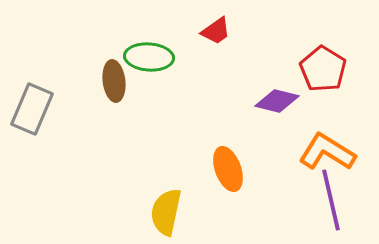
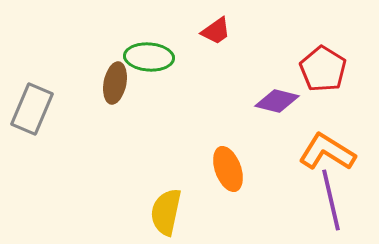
brown ellipse: moved 1 px right, 2 px down; rotated 18 degrees clockwise
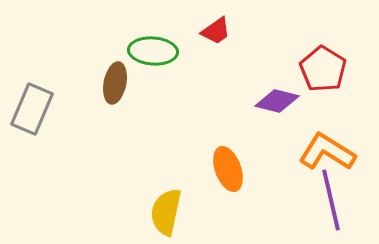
green ellipse: moved 4 px right, 6 px up
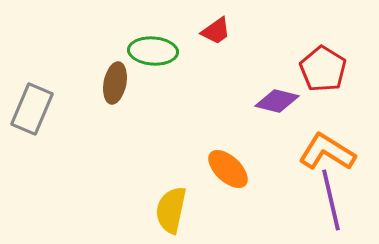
orange ellipse: rotated 27 degrees counterclockwise
yellow semicircle: moved 5 px right, 2 px up
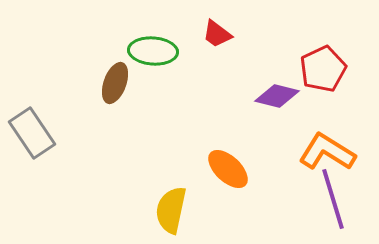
red trapezoid: moved 1 px right, 3 px down; rotated 72 degrees clockwise
red pentagon: rotated 15 degrees clockwise
brown ellipse: rotated 9 degrees clockwise
purple diamond: moved 5 px up
gray rectangle: moved 24 px down; rotated 57 degrees counterclockwise
purple line: moved 2 px right, 1 px up; rotated 4 degrees counterclockwise
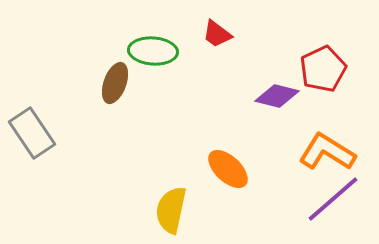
purple line: rotated 66 degrees clockwise
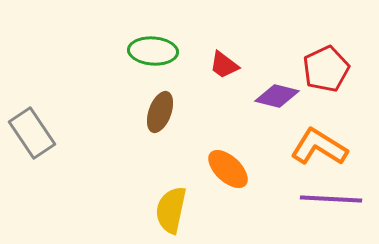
red trapezoid: moved 7 px right, 31 px down
red pentagon: moved 3 px right
brown ellipse: moved 45 px right, 29 px down
orange L-shape: moved 8 px left, 5 px up
purple line: moved 2 px left; rotated 44 degrees clockwise
